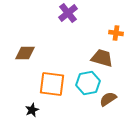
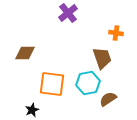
brown trapezoid: rotated 55 degrees clockwise
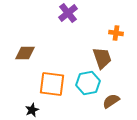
brown semicircle: moved 3 px right, 2 px down
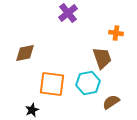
brown diamond: rotated 10 degrees counterclockwise
brown semicircle: moved 1 px down
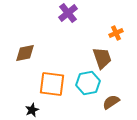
orange cross: rotated 32 degrees counterclockwise
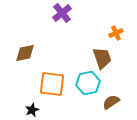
purple cross: moved 6 px left
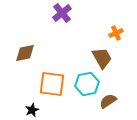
brown trapezoid: rotated 10 degrees counterclockwise
cyan hexagon: moved 1 px left, 1 px down
brown semicircle: moved 3 px left, 1 px up
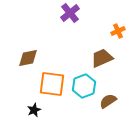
purple cross: moved 8 px right
orange cross: moved 2 px right, 2 px up
brown diamond: moved 3 px right, 5 px down
brown trapezoid: rotated 85 degrees counterclockwise
cyan hexagon: moved 3 px left, 2 px down; rotated 10 degrees counterclockwise
black star: moved 2 px right
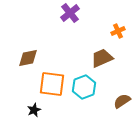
cyan hexagon: moved 1 px down
brown semicircle: moved 14 px right
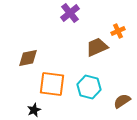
brown trapezoid: moved 5 px left, 11 px up
cyan hexagon: moved 5 px right; rotated 25 degrees counterclockwise
